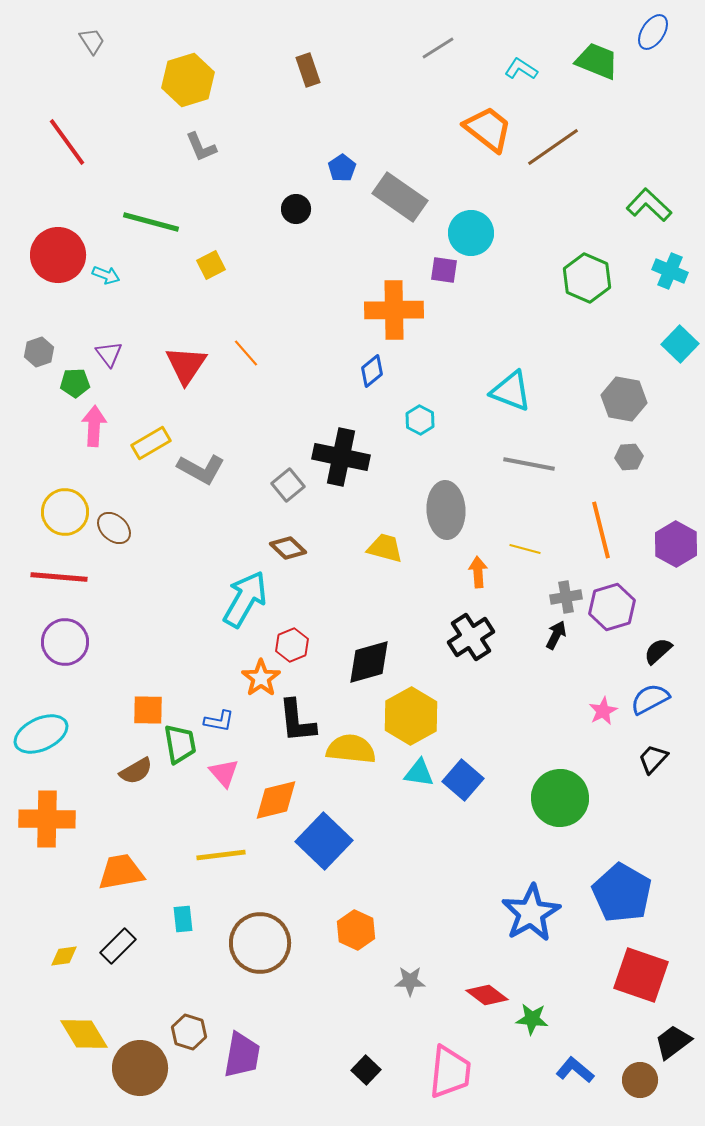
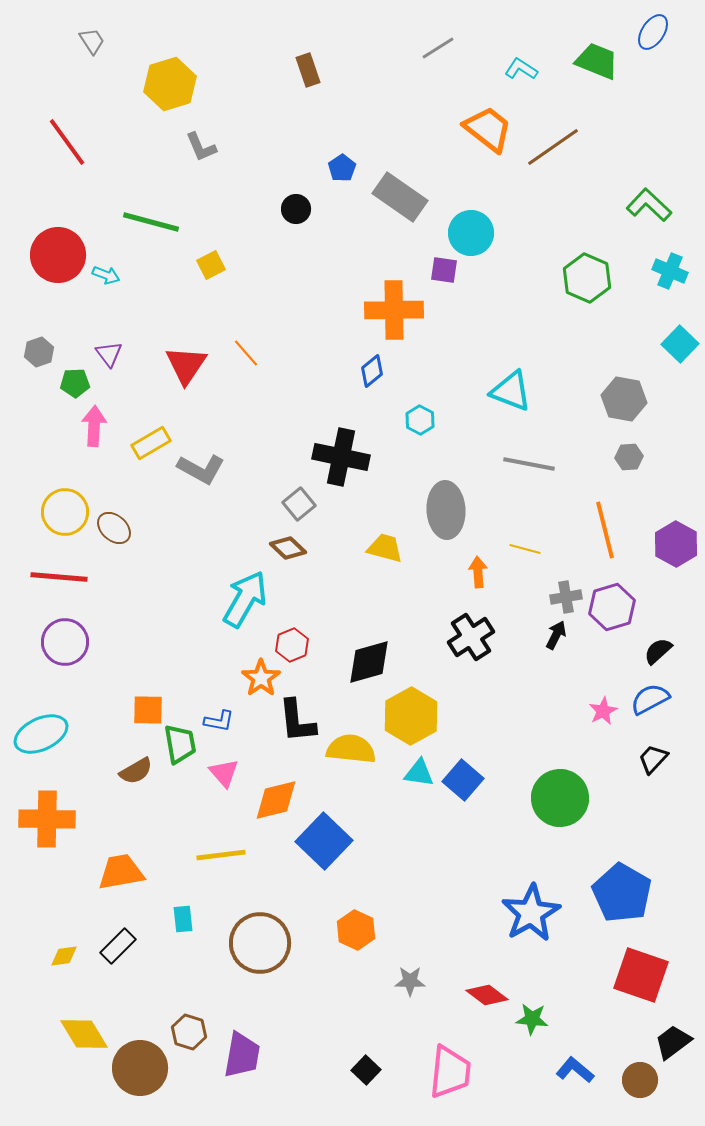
yellow hexagon at (188, 80): moved 18 px left, 4 px down
gray square at (288, 485): moved 11 px right, 19 px down
orange line at (601, 530): moved 4 px right
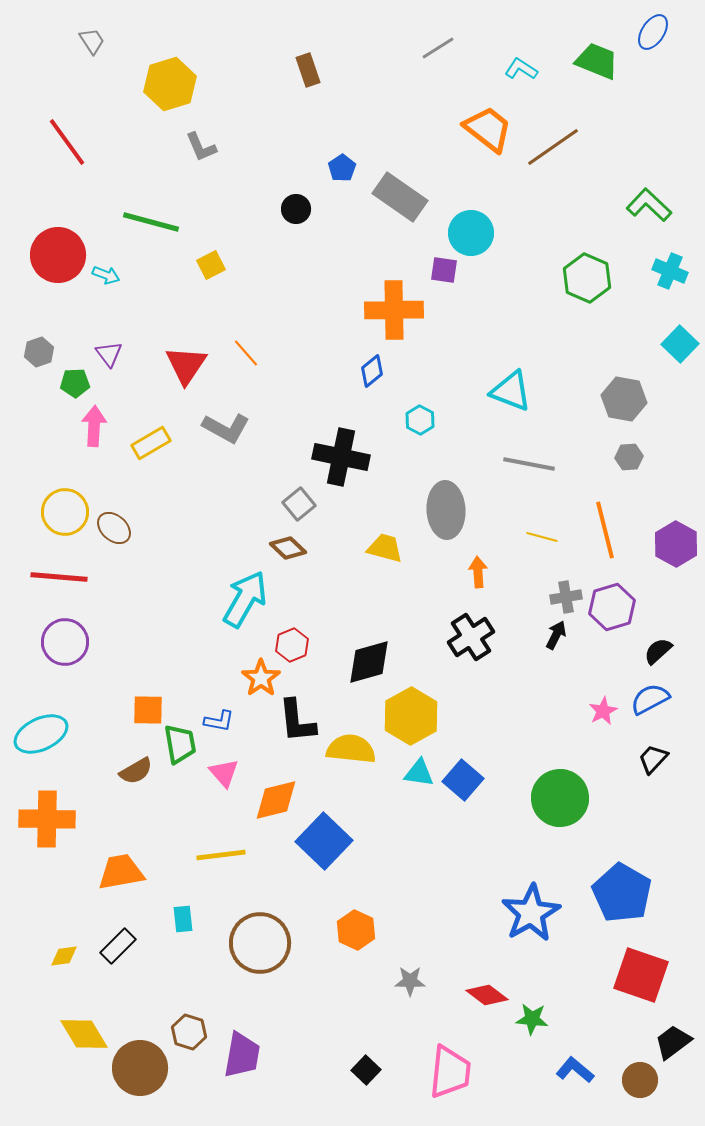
gray L-shape at (201, 469): moved 25 px right, 41 px up
yellow line at (525, 549): moved 17 px right, 12 px up
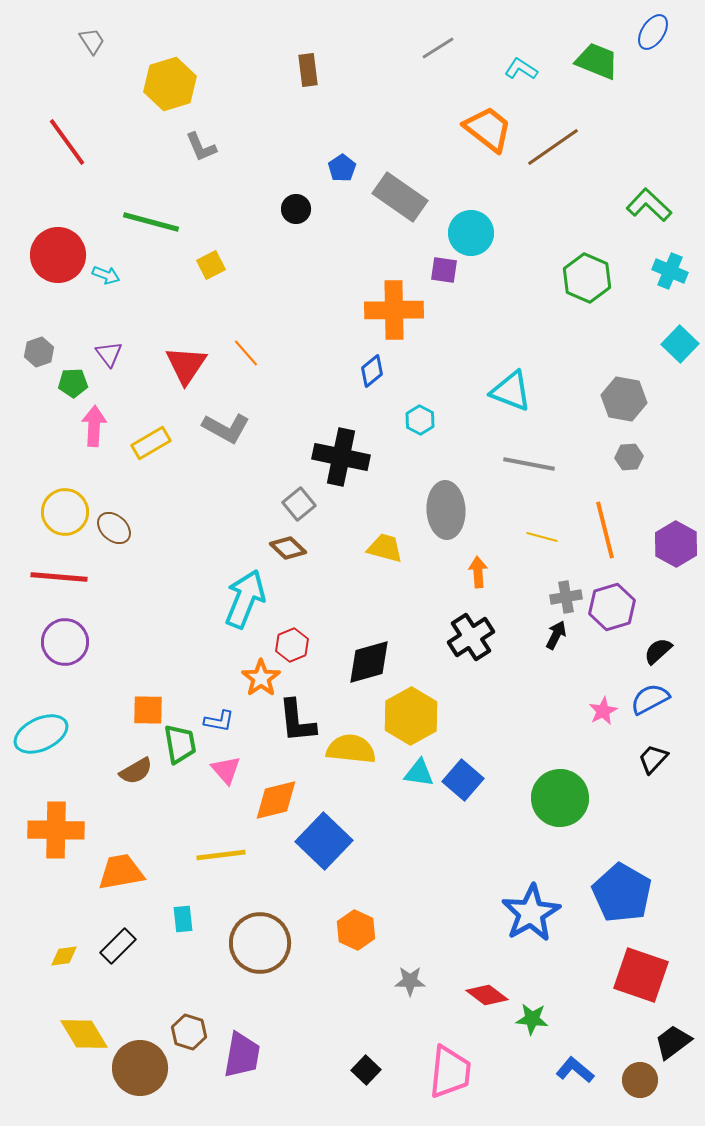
brown rectangle at (308, 70): rotated 12 degrees clockwise
green pentagon at (75, 383): moved 2 px left
cyan arrow at (245, 599): rotated 8 degrees counterclockwise
pink triangle at (224, 773): moved 2 px right, 3 px up
orange cross at (47, 819): moved 9 px right, 11 px down
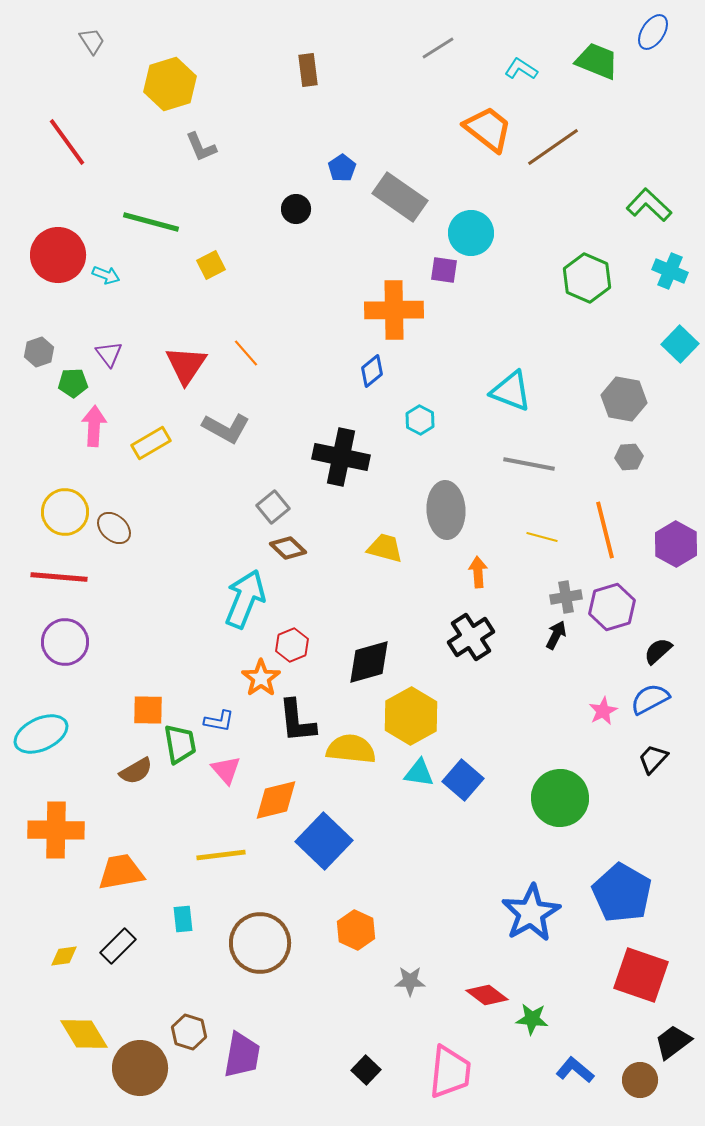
gray square at (299, 504): moved 26 px left, 3 px down
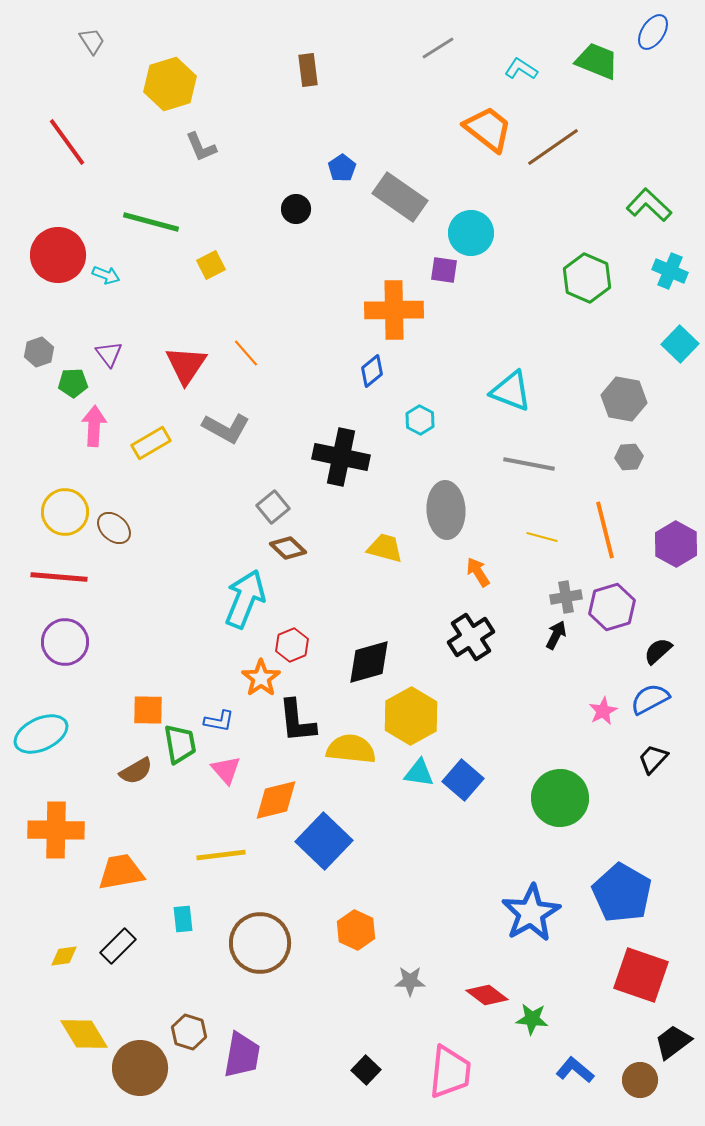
orange arrow at (478, 572): rotated 28 degrees counterclockwise
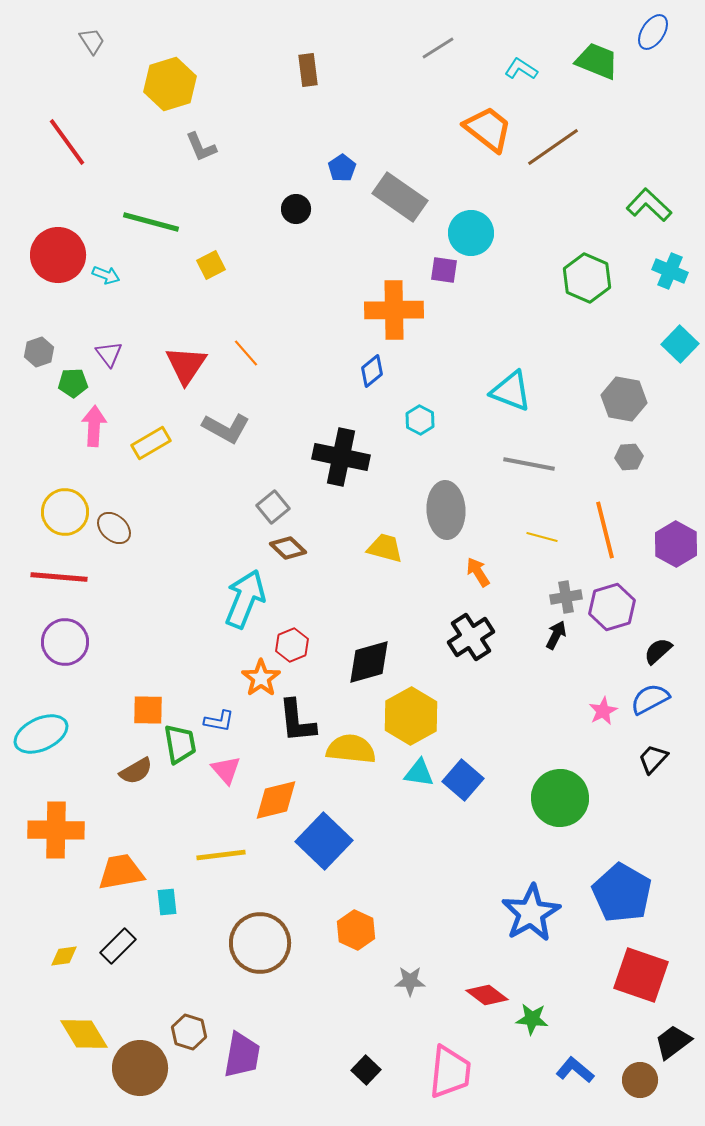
cyan rectangle at (183, 919): moved 16 px left, 17 px up
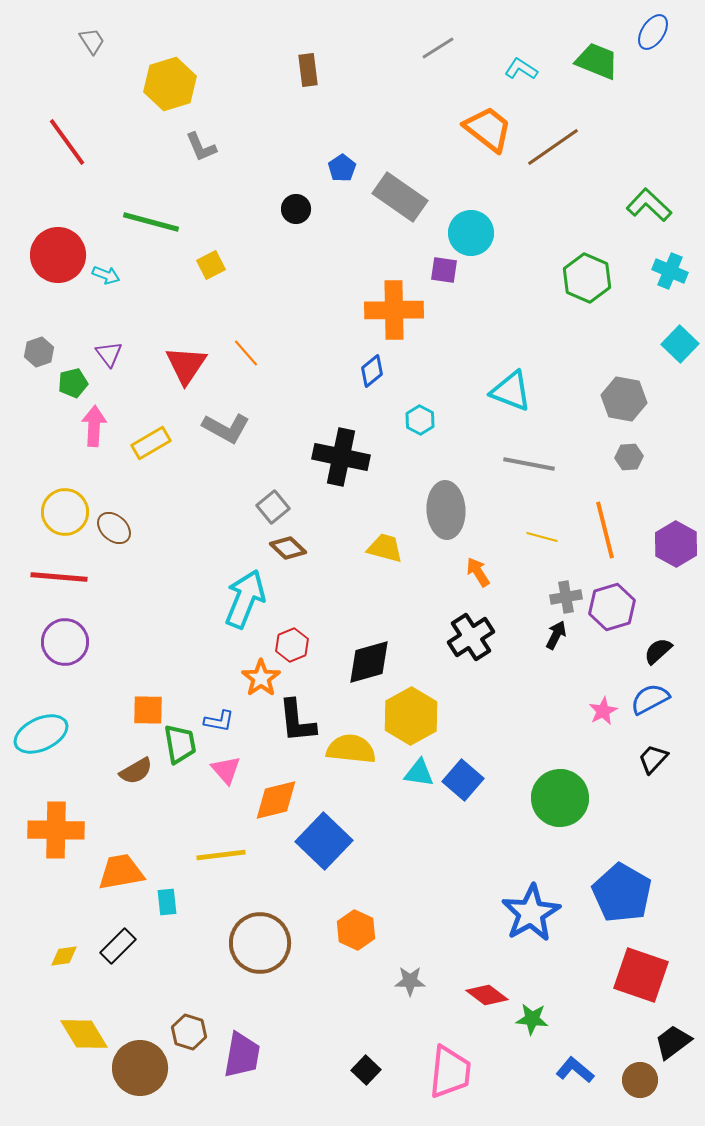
green pentagon at (73, 383): rotated 12 degrees counterclockwise
